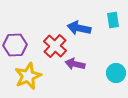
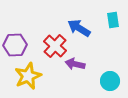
blue arrow: rotated 20 degrees clockwise
cyan circle: moved 6 px left, 8 px down
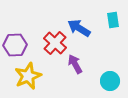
red cross: moved 3 px up
purple arrow: rotated 48 degrees clockwise
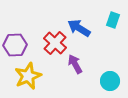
cyan rectangle: rotated 28 degrees clockwise
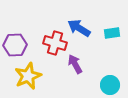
cyan rectangle: moved 1 px left, 13 px down; rotated 63 degrees clockwise
red cross: rotated 25 degrees counterclockwise
cyan circle: moved 4 px down
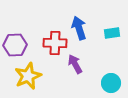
blue arrow: rotated 40 degrees clockwise
red cross: rotated 15 degrees counterclockwise
cyan circle: moved 1 px right, 2 px up
